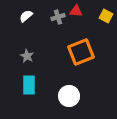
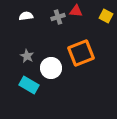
white semicircle: rotated 32 degrees clockwise
orange square: moved 1 px down
cyan rectangle: rotated 60 degrees counterclockwise
white circle: moved 18 px left, 28 px up
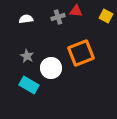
white semicircle: moved 3 px down
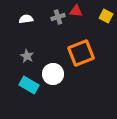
white circle: moved 2 px right, 6 px down
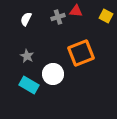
white semicircle: rotated 56 degrees counterclockwise
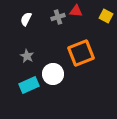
cyan rectangle: rotated 54 degrees counterclockwise
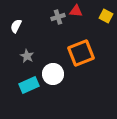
white semicircle: moved 10 px left, 7 px down
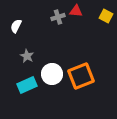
orange square: moved 23 px down
white circle: moved 1 px left
cyan rectangle: moved 2 px left
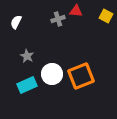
gray cross: moved 2 px down
white semicircle: moved 4 px up
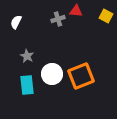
cyan rectangle: rotated 72 degrees counterclockwise
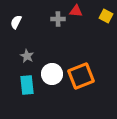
gray cross: rotated 16 degrees clockwise
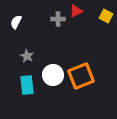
red triangle: rotated 32 degrees counterclockwise
white circle: moved 1 px right, 1 px down
